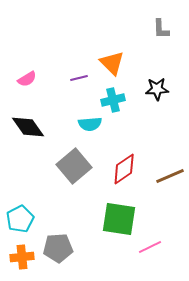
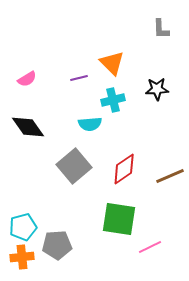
cyan pentagon: moved 3 px right, 8 px down; rotated 12 degrees clockwise
gray pentagon: moved 1 px left, 3 px up
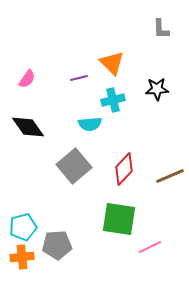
pink semicircle: rotated 24 degrees counterclockwise
red diamond: rotated 12 degrees counterclockwise
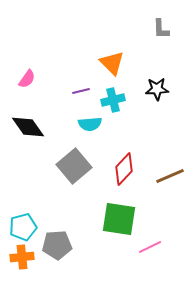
purple line: moved 2 px right, 13 px down
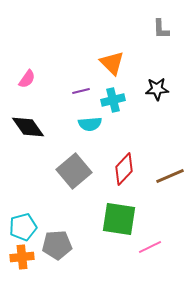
gray square: moved 5 px down
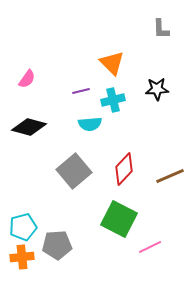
black diamond: moved 1 px right; rotated 40 degrees counterclockwise
green square: rotated 18 degrees clockwise
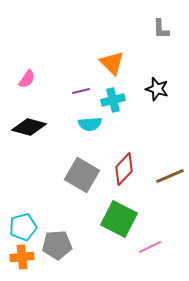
black star: rotated 20 degrees clockwise
gray square: moved 8 px right, 4 px down; rotated 20 degrees counterclockwise
